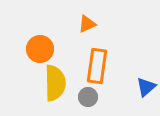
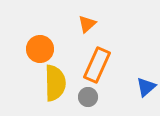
orange triangle: rotated 18 degrees counterclockwise
orange rectangle: moved 1 px up; rotated 16 degrees clockwise
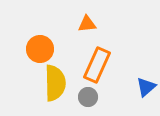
orange triangle: rotated 36 degrees clockwise
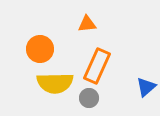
orange rectangle: moved 1 px down
yellow semicircle: rotated 90 degrees clockwise
gray circle: moved 1 px right, 1 px down
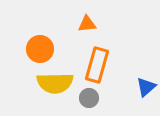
orange rectangle: moved 1 px up; rotated 8 degrees counterclockwise
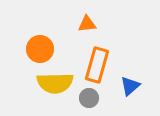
blue triangle: moved 16 px left, 1 px up
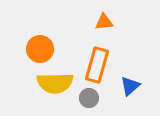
orange triangle: moved 17 px right, 2 px up
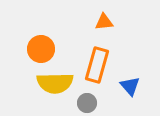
orange circle: moved 1 px right
blue triangle: rotated 30 degrees counterclockwise
gray circle: moved 2 px left, 5 px down
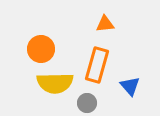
orange triangle: moved 1 px right, 2 px down
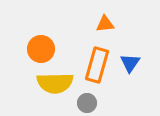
blue triangle: moved 23 px up; rotated 15 degrees clockwise
